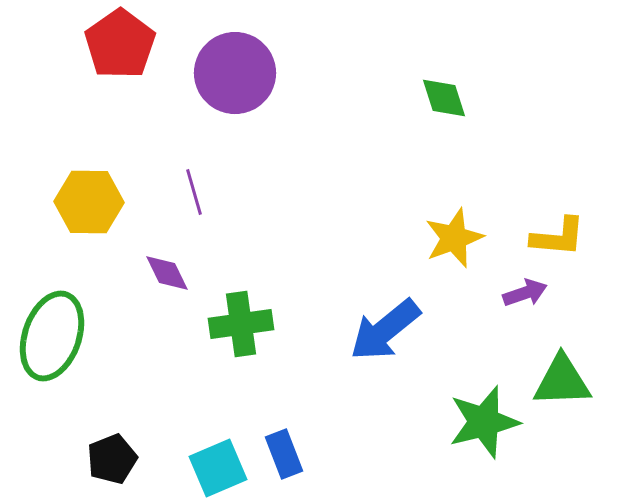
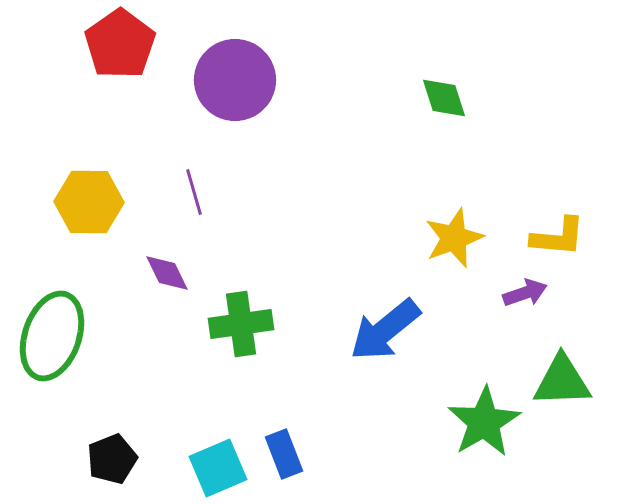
purple circle: moved 7 px down
green star: rotated 16 degrees counterclockwise
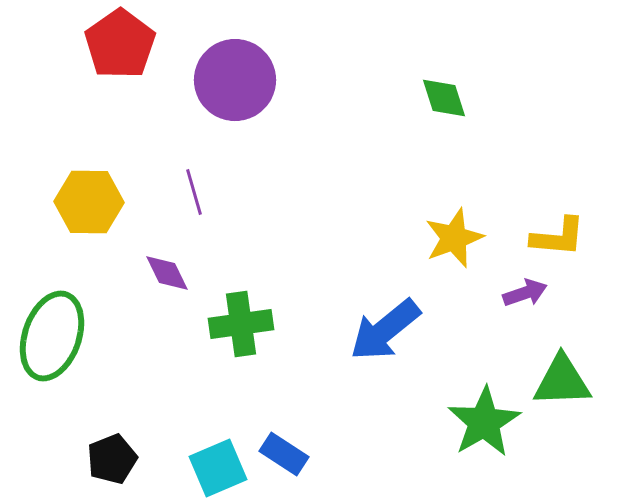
blue rectangle: rotated 36 degrees counterclockwise
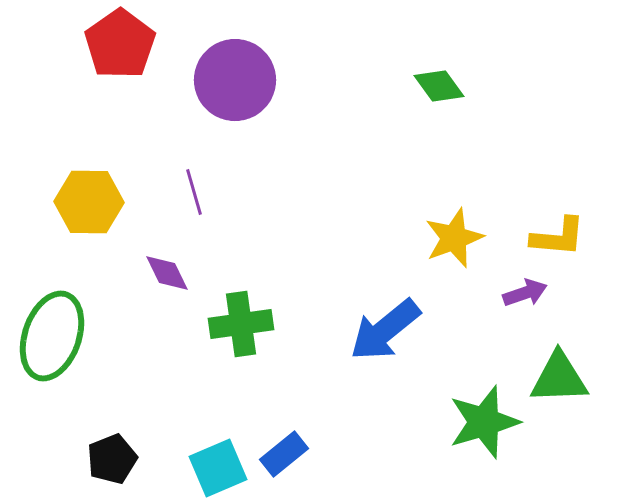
green diamond: moved 5 px left, 12 px up; rotated 18 degrees counterclockwise
green triangle: moved 3 px left, 3 px up
green star: rotated 14 degrees clockwise
blue rectangle: rotated 72 degrees counterclockwise
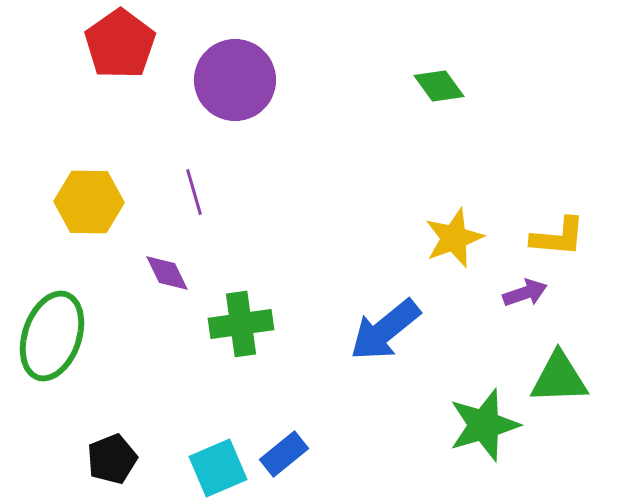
green star: moved 3 px down
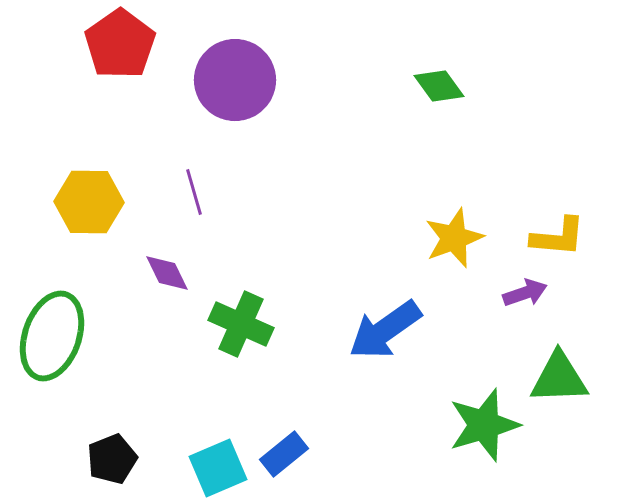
green cross: rotated 32 degrees clockwise
blue arrow: rotated 4 degrees clockwise
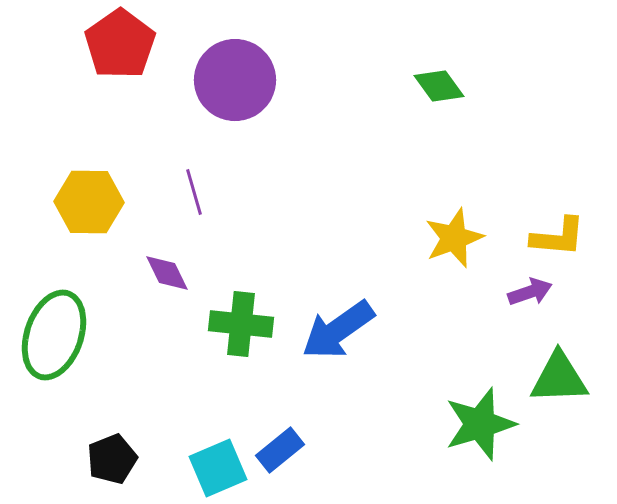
purple arrow: moved 5 px right, 1 px up
green cross: rotated 18 degrees counterclockwise
blue arrow: moved 47 px left
green ellipse: moved 2 px right, 1 px up
green star: moved 4 px left, 1 px up
blue rectangle: moved 4 px left, 4 px up
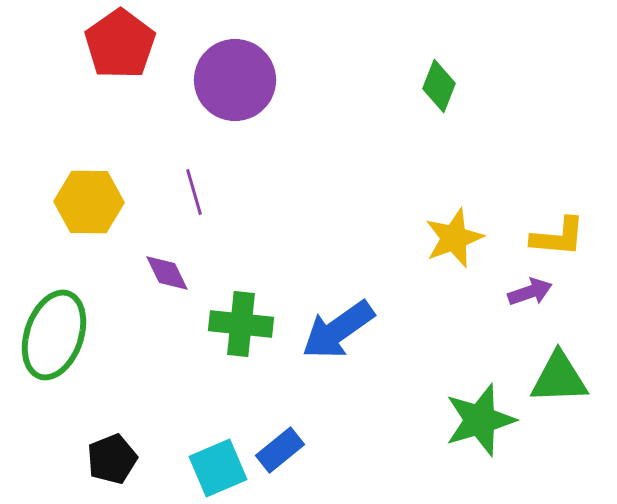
green diamond: rotated 57 degrees clockwise
green star: moved 4 px up
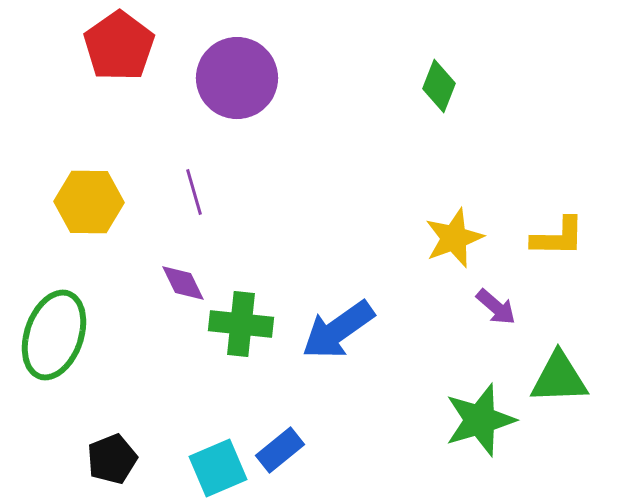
red pentagon: moved 1 px left, 2 px down
purple circle: moved 2 px right, 2 px up
yellow L-shape: rotated 4 degrees counterclockwise
purple diamond: moved 16 px right, 10 px down
purple arrow: moved 34 px left, 15 px down; rotated 60 degrees clockwise
